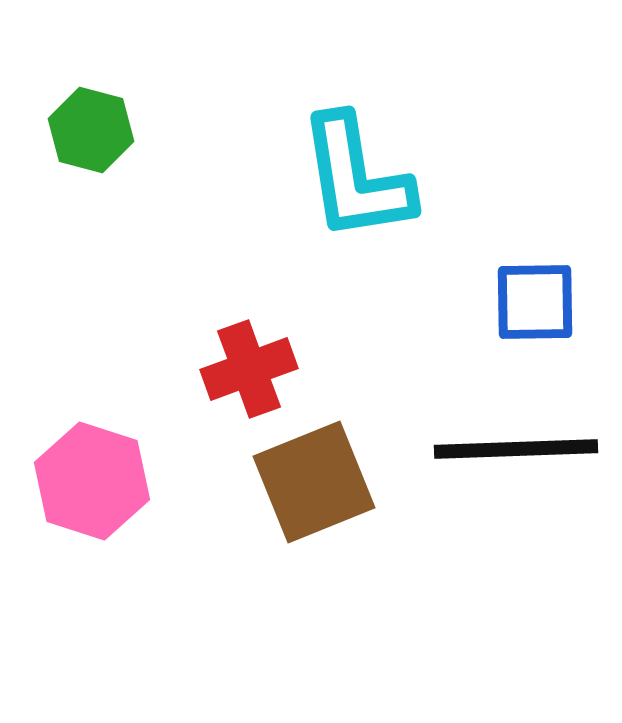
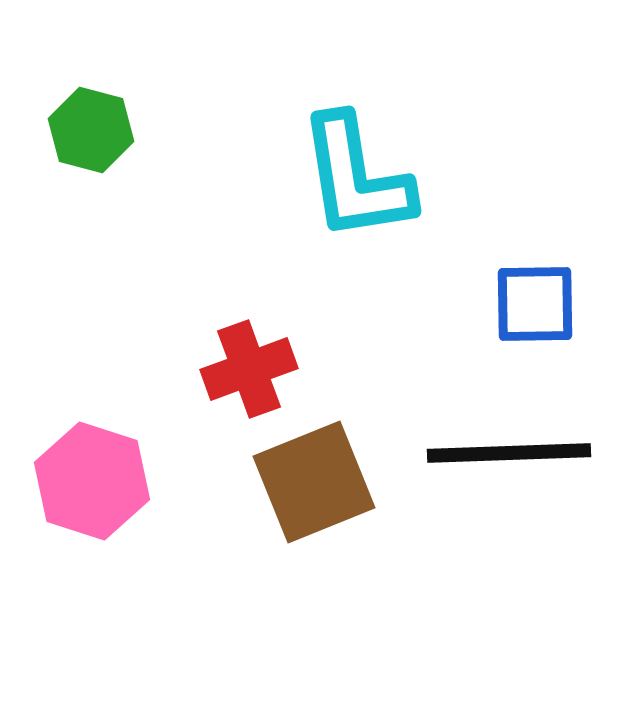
blue square: moved 2 px down
black line: moved 7 px left, 4 px down
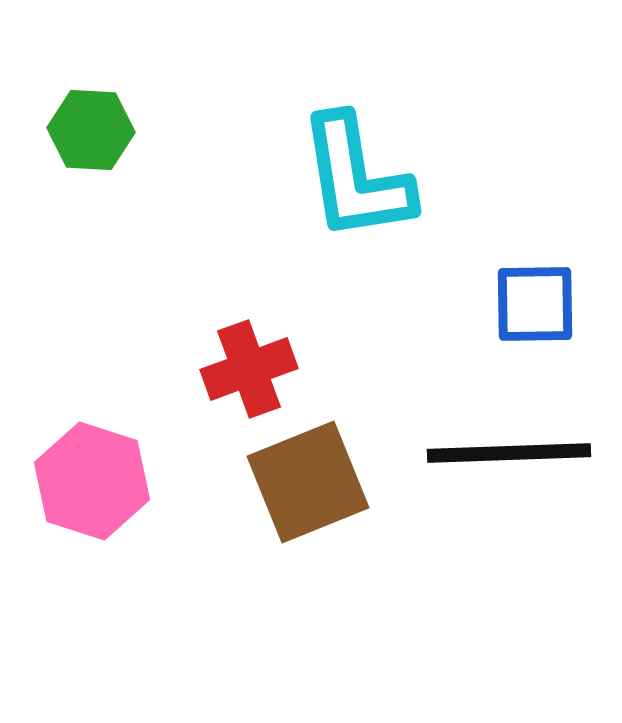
green hexagon: rotated 12 degrees counterclockwise
brown square: moved 6 px left
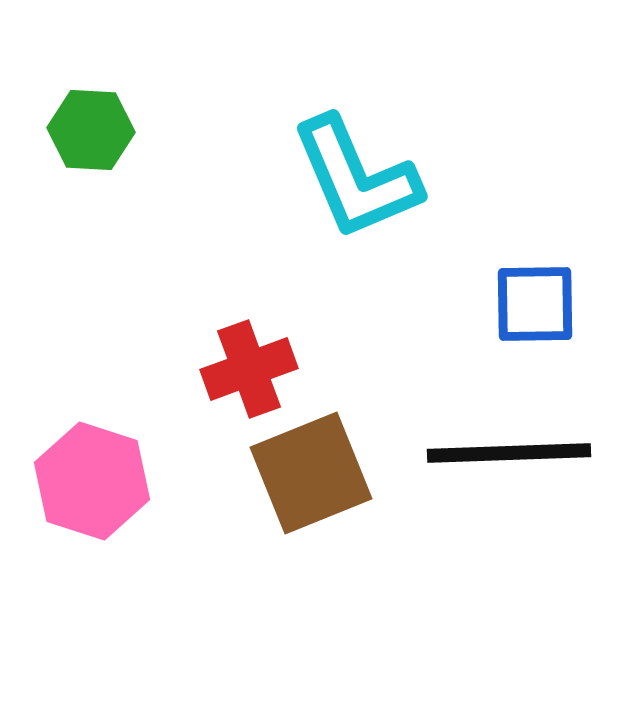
cyan L-shape: rotated 14 degrees counterclockwise
brown square: moved 3 px right, 9 px up
